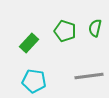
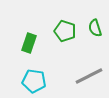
green semicircle: rotated 30 degrees counterclockwise
green rectangle: rotated 24 degrees counterclockwise
gray line: rotated 20 degrees counterclockwise
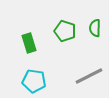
green semicircle: rotated 18 degrees clockwise
green rectangle: rotated 36 degrees counterclockwise
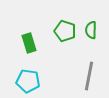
green semicircle: moved 4 px left, 2 px down
gray line: rotated 52 degrees counterclockwise
cyan pentagon: moved 6 px left
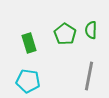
green pentagon: moved 3 px down; rotated 15 degrees clockwise
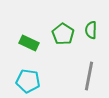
green pentagon: moved 2 px left
green rectangle: rotated 48 degrees counterclockwise
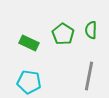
cyan pentagon: moved 1 px right, 1 px down
